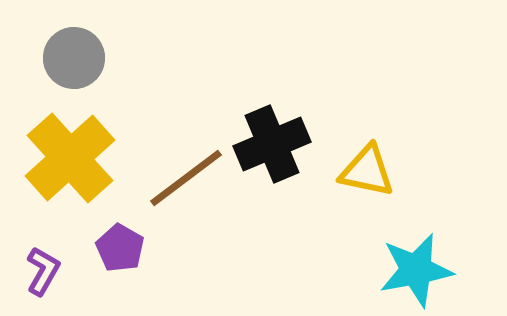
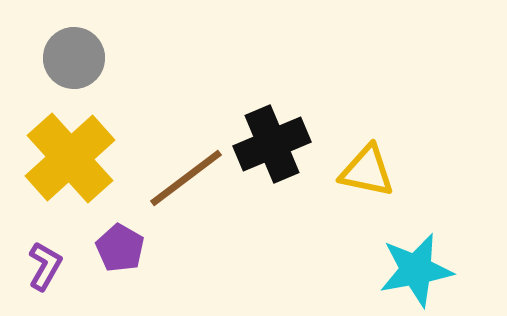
purple L-shape: moved 2 px right, 5 px up
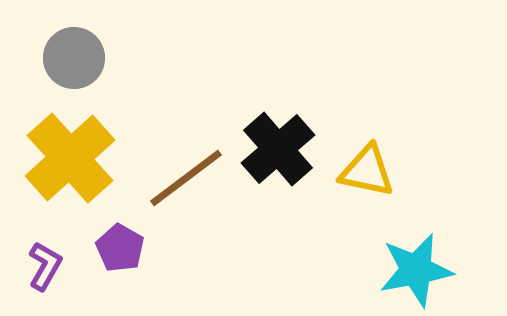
black cross: moved 6 px right, 5 px down; rotated 18 degrees counterclockwise
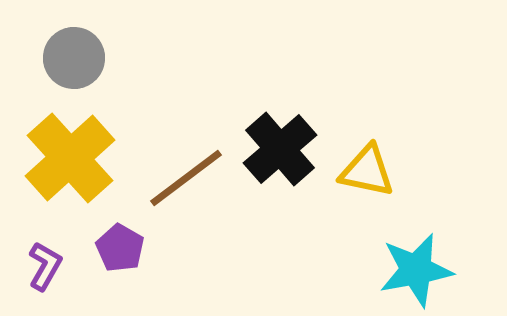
black cross: moved 2 px right
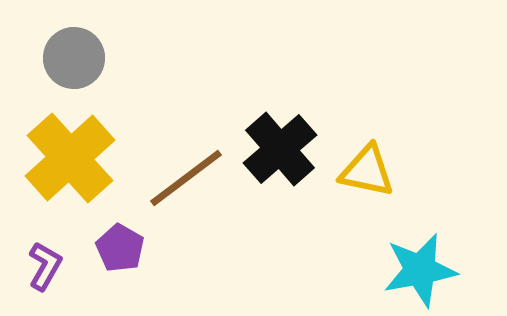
cyan star: moved 4 px right
